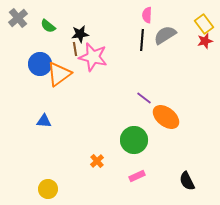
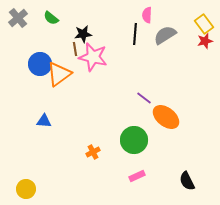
green semicircle: moved 3 px right, 8 px up
black star: moved 3 px right
black line: moved 7 px left, 6 px up
orange cross: moved 4 px left, 9 px up; rotated 16 degrees clockwise
yellow circle: moved 22 px left
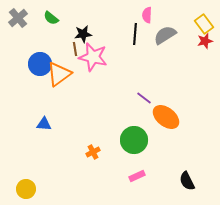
blue triangle: moved 3 px down
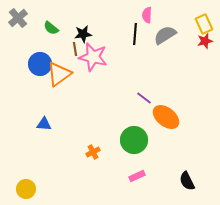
green semicircle: moved 10 px down
yellow rectangle: rotated 12 degrees clockwise
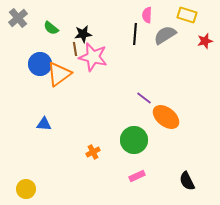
yellow rectangle: moved 17 px left, 9 px up; rotated 48 degrees counterclockwise
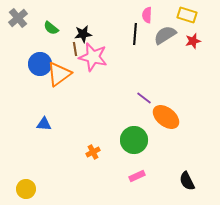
red star: moved 12 px left
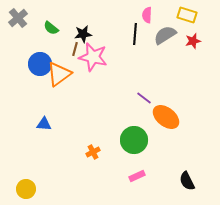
brown line: rotated 24 degrees clockwise
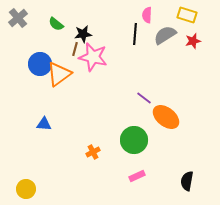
green semicircle: moved 5 px right, 4 px up
black semicircle: rotated 36 degrees clockwise
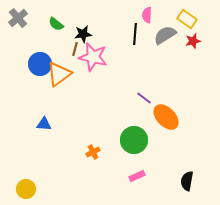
yellow rectangle: moved 4 px down; rotated 18 degrees clockwise
orange ellipse: rotated 8 degrees clockwise
